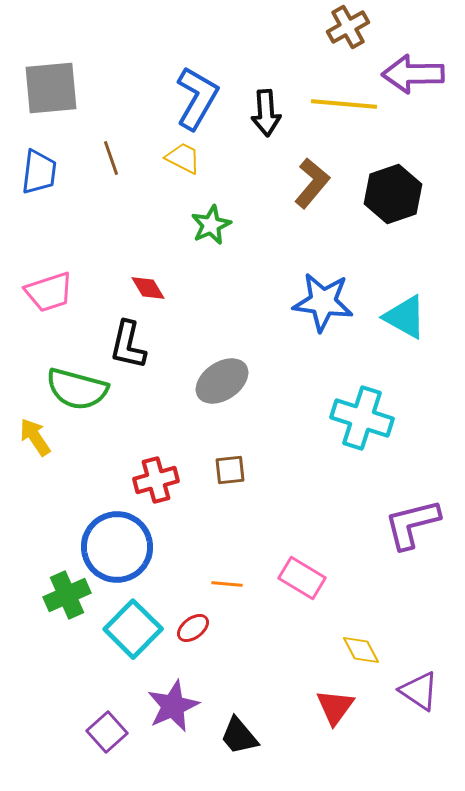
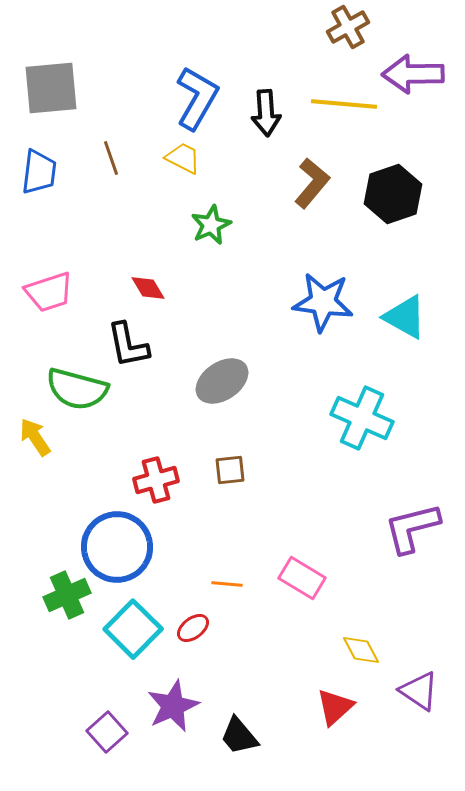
black L-shape: rotated 24 degrees counterclockwise
cyan cross: rotated 6 degrees clockwise
purple L-shape: moved 4 px down
red triangle: rotated 12 degrees clockwise
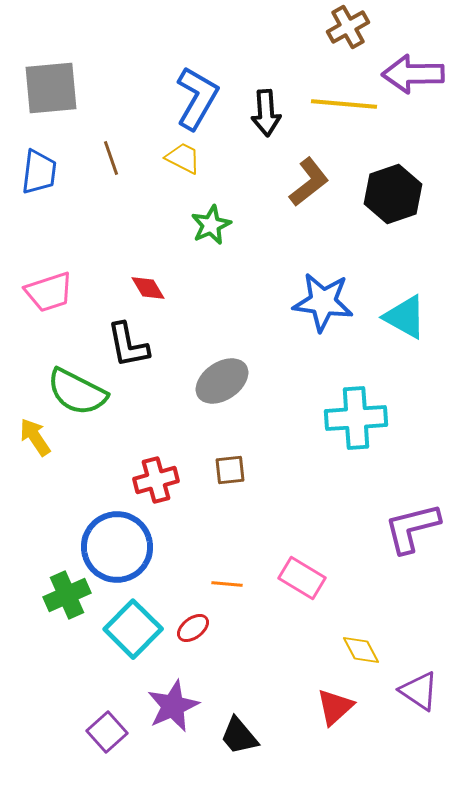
brown L-shape: moved 3 px left, 1 px up; rotated 12 degrees clockwise
green semicircle: moved 3 px down; rotated 12 degrees clockwise
cyan cross: moved 6 px left; rotated 28 degrees counterclockwise
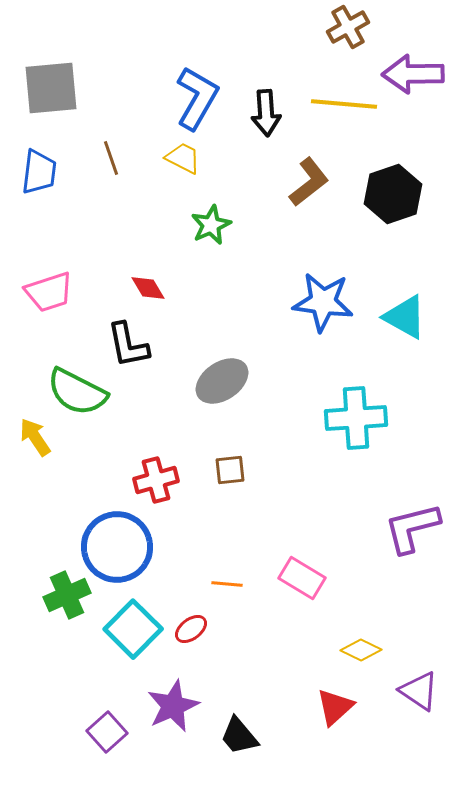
red ellipse: moved 2 px left, 1 px down
yellow diamond: rotated 36 degrees counterclockwise
